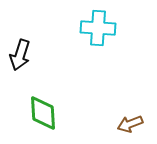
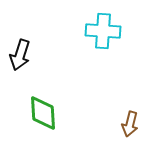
cyan cross: moved 5 px right, 3 px down
brown arrow: rotated 55 degrees counterclockwise
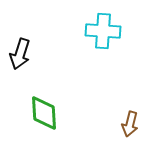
black arrow: moved 1 px up
green diamond: moved 1 px right
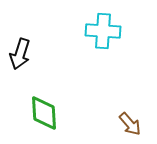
brown arrow: rotated 55 degrees counterclockwise
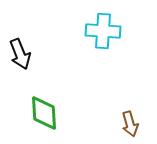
black arrow: rotated 40 degrees counterclockwise
brown arrow: rotated 25 degrees clockwise
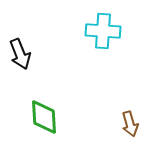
green diamond: moved 4 px down
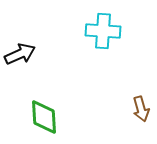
black arrow: rotated 92 degrees counterclockwise
brown arrow: moved 11 px right, 15 px up
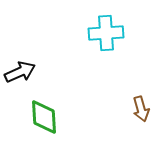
cyan cross: moved 3 px right, 2 px down; rotated 8 degrees counterclockwise
black arrow: moved 18 px down
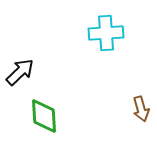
black arrow: rotated 20 degrees counterclockwise
green diamond: moved 1 px up
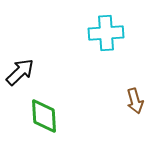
brown arrow: moved 6 px left, 8 px up
